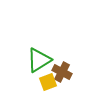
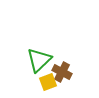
green triangle: rotated 12 degrees counterclockwise
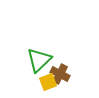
brown cross: moved 2 px left, 2 px down
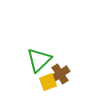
brown cross: rotated 30 degrees clockwise
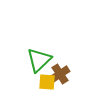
yellow square: moved 1 px left; rotated 24 degrees clockwise
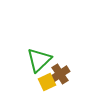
yellow square: rotated 30 degrees counterclockwise
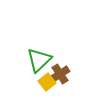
yellow square: rotated 12 degrees counterclockwise
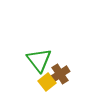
green triangle: rotated 24 degrees counterclockwise
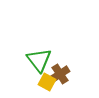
yellow square: rotated 24 degrees counterclockwise
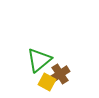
green triangle: rotated 28 degrees clockwise
